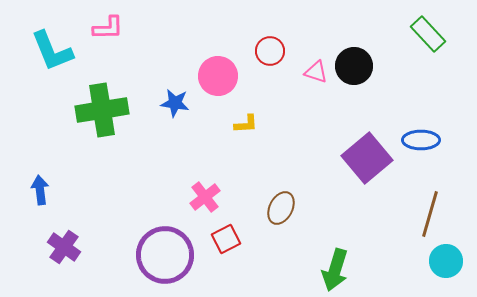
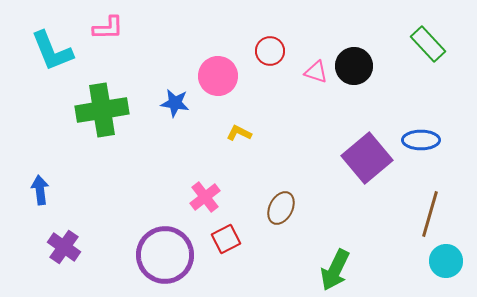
green rectangle: moved 10 px down
yellow L-shape: moved 7 px left, 9 px down; rotated 150 degrees counterclockwise
green arrow: rotated 9 degrees clockwise
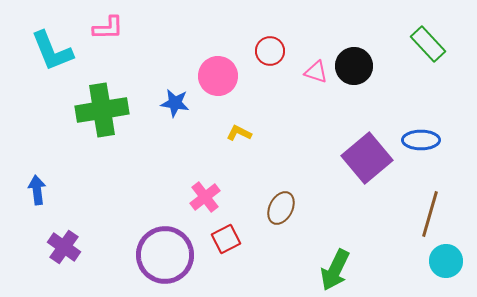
blue arrow: moved 3 px left
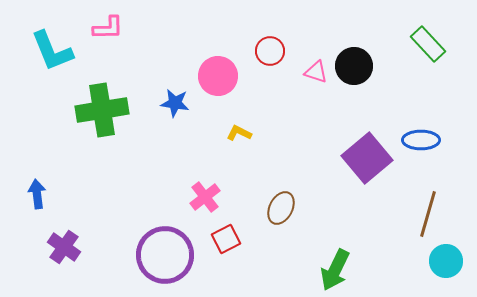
blue arrow: moved 4 px down
brown line: moved 2 px left
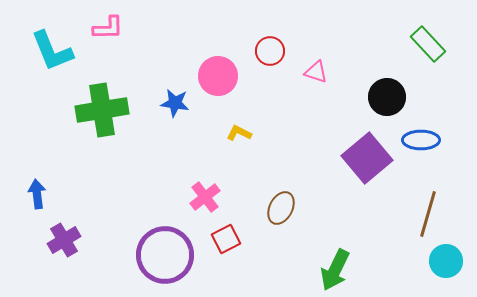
black circle: moved 33 px right, 31 px down
purple cross: moved 7 px up; rotated 24 degrees clockwise
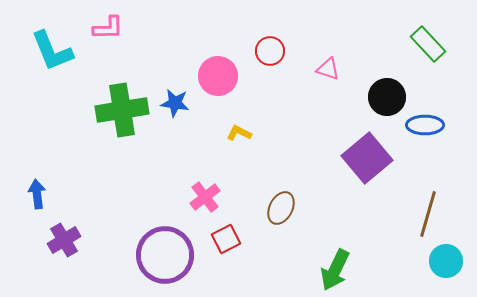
pink triangle: moved 12 px right, 3 px up
green cross: moved 20 px right
blue ellipse: moved 4 px right, 15 px up
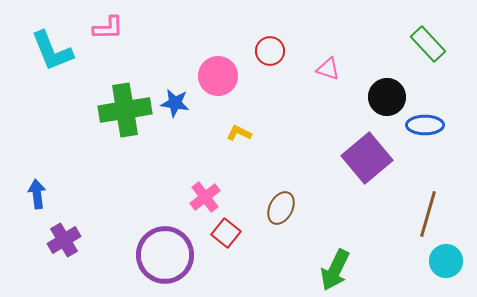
green cross: moved 3 px right
red square: moved 6 px up; rotated 24 degrees counterclockwise
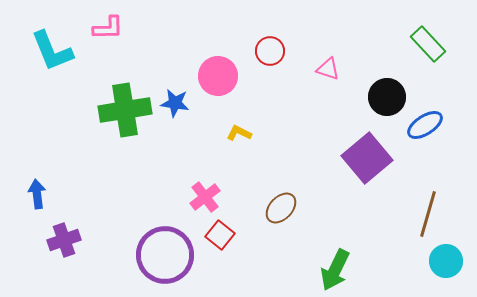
blue ellipse: rotated 33 degrees counterclockwise
brown ellipse: rotated 16 degrees clockwise
red square: moved 6 px left, 2 px down
purple cross: rotated 12 degrees clockwise
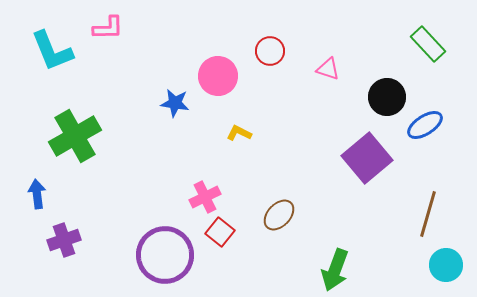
green cross: moved 50 px left, 26 px down; rotated 21 degrees counterclockwise
pink cross: rotated 12 degrees clockwise
brown ellipse: moved 2 px left, 7 px down
red square: moved 3 px up
cyan circle: moved 4 px down
green arrow: rotated 6 degrees counterclockwise
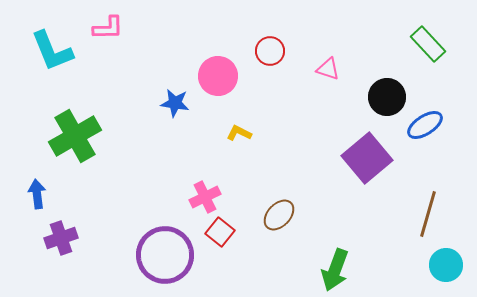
purple cross: moved 3 px left, 2 px up
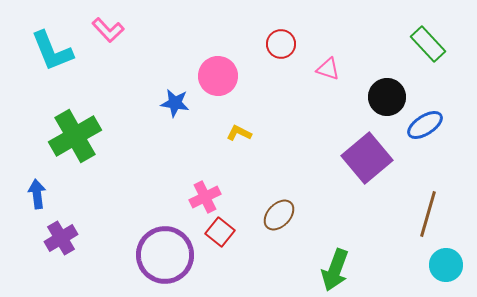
pink L-shape: moved 2 px down; rotated 48 degrees clockwise
red circle: moved 11 px right, 7 px up
purple cross: rotated 12 degrees counterclockwise
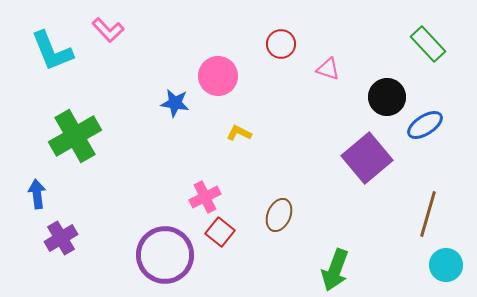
brown ellipse: rotated 20 degrees counterclockwise
